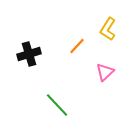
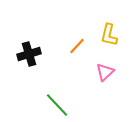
yellow L-shape: moved 1 px right, 6 px down; rotated 20 degrees counterclockwise
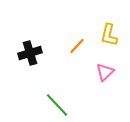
black cross: moved 1 px right, 1 px up
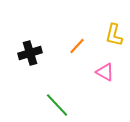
yellow L-shape: moved 5 px right
pink triangle: rotated 48 degrees counterclockwise
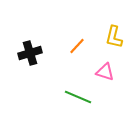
yellow L-shape: moved 2 px down
pink triangle: rotated 12 degrees counterclockwise
green line: moved 21 px right, 8 px up; rotated 24 degrees counterclockwise
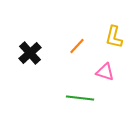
black cross: rotated 25 degrees counterclockwise
green line: moved 2 px right, 1 px down; rotated 16 degrees counterclockwise
